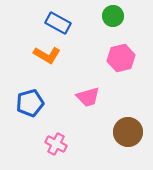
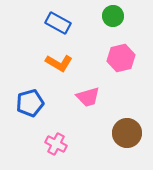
orange L-shape: moved 12 px right, 8 px down
brown circle: moved 1 px left, 1 px down
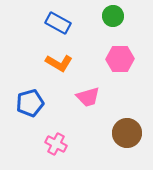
pink hexagon: moved 1 px left, 1 px down; rotated 12 degrees clockwise
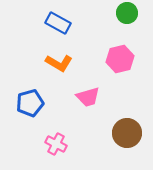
green circle: moved 14 px right, 3 px up
pink hexagon: rotated 12 degrees counterclockwise
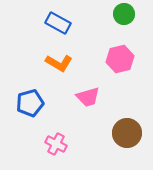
green circle: moved 3 px left, 1 px down
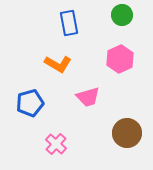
green circle: moved 2 px left, 1 px down
blue rectangle: moved 11 px right; rotated 50 degrees clockwise
pink hexagon: rotated 12 degrees counterclockwise
orange L-shape: moved 1 px left, 1 px down
pink cross: rotated 15 degrees clockwise
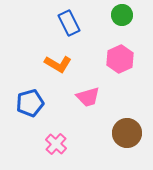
blue rectangle: rotated 15 degrees counterclockwise
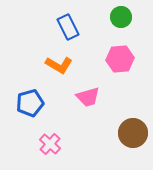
green circle: moved 1 px left, 2 px down
blue rectangle: moved 1 px left, 4 px down
pink hexagon: rotated 20 degrees clockwise
orange L-shape: moved 1 px right, 1 px down
brown circle: moved 6 px right
pink cross: moved 6 px left
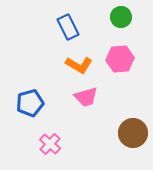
orange L-shape: moved 20 px right
pink trapezoid: moved 2 px left
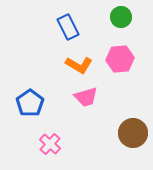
blue pentagon: rotated 20 degrees counterclockwise
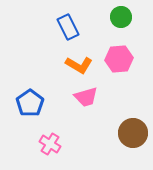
pink hexagon: moved 1 px left
pink cross: rotated 10 degrees counterclockwise
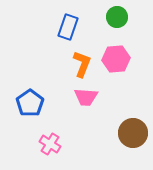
green circle: moved 4 px left
blue rectangle: rotated 45 degrees clockwise
pink hexagon: moved 3 px left
orange L-shape: moved 3 px right, 1 px up; rotated 100 degrees counterclockwise
pink trapezoid: rotated 20 degrees clockwise
